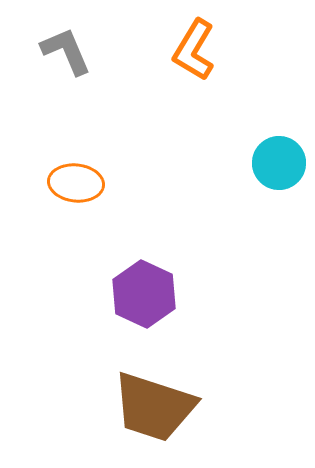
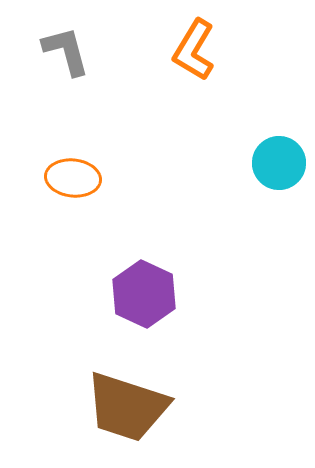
gray L-shape: rotated 8 degrees clockwise
orange ellipse: moved 3 px left, 5 px up
brown trapezoid: moved 27 px left
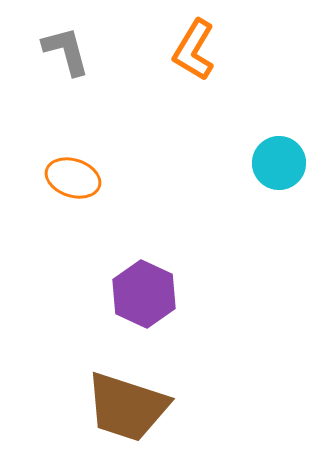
orange ellipse: rotated 12 degrees clockwise
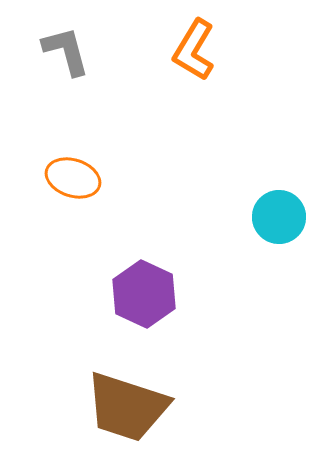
cyan circle: moved 54 px down
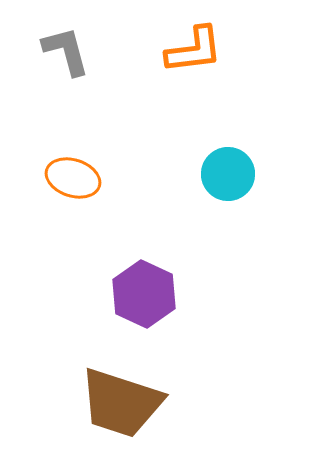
orange L-shape: rotated 128 degrees counterclockwise
cyan circle: moved 51 px left, 43 px up
brown trapezoid: moved 6 px left, 4 px up
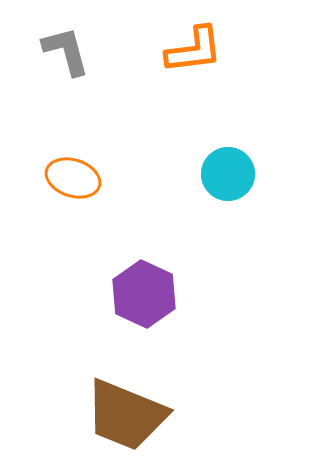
brown trapezoid: moved 5 px right, 12 px down; rotated 4 degrees clockwise
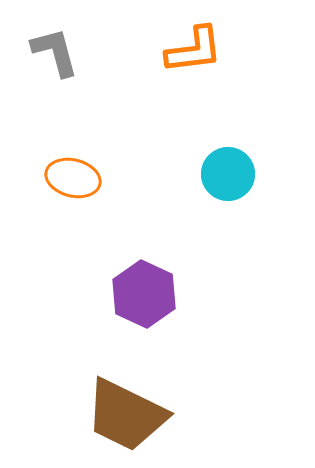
gray L-shape: moved 11 px left, 1 px down
orange ellipse: rotated 4 degrees counterclockwise
brown trapezoid: rotated 4 degrees clockwise
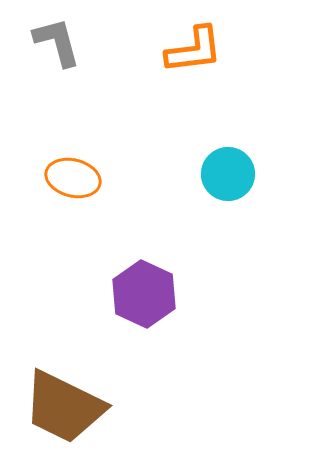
gray L-shape: moved 2 px right, 10 px up
brown trapezoid: moved 62 px left, 8 px up
